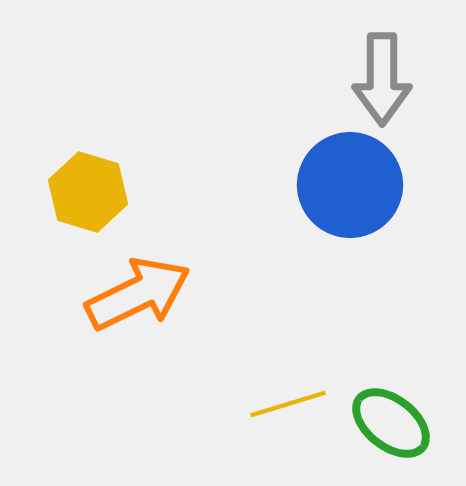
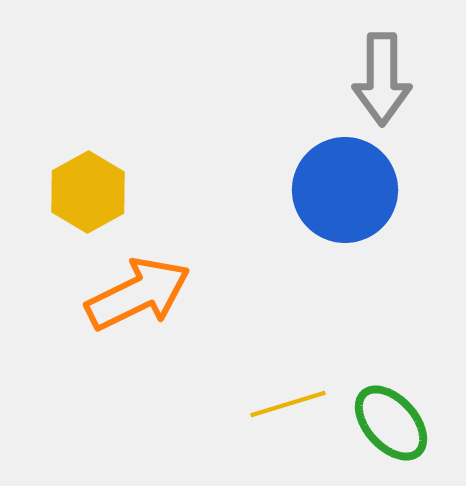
blue circle: moved 5 px left, 5 px down
yellow hexagon: rotated 14 degrees clockwise
green ellipse: rotated 10 degrees clockwise
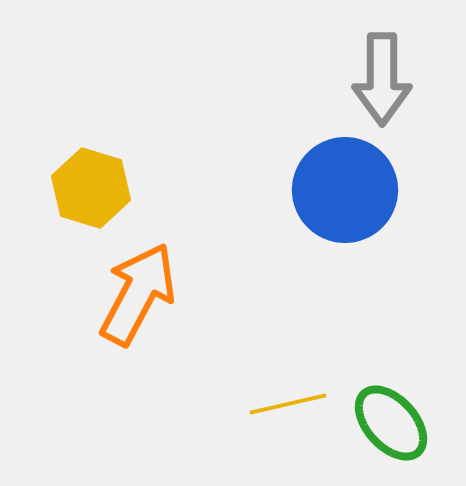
yellow hexagon: moved 3 px right, 4 px up; rotated 14 degrees counterclockwise
orange arrow: rotated 36 degrees counterclockwise
yellow line: rotated 4 degrees clockwise
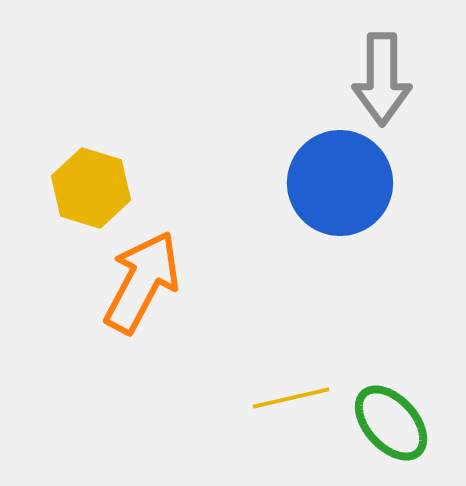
blue circle: moved 5 px left, 7 px up
orange arrow: moved 4 px right, 12 px up
yellow line: moved 3 px right, 6 px up
